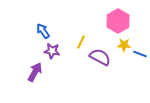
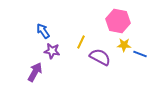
pink hexagon: rotated 20 degrees counterclockwise
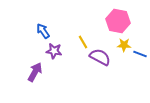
yellow line: moved 2 px right; rotated 56 degrees counterclockwise
purple star: moved 2 px right
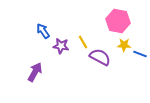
purple star: moved 7 px right, 5 px up
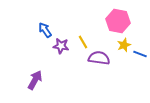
blue arrow: moved 2 px right, 1 px up
yellow star: rotated 24 degrees counterclockwise
purple semicircle: moved 1 px left, 1 px down; rotated 20 degrees counterclockwise
purple arrow: moved 8 px down
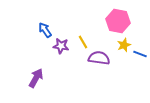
purple arrow: moved 1 px right, 2 px up
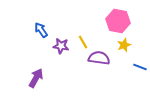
blue arrow: moved 4 px left
blue line: moved 13 px down
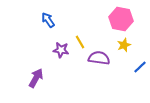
pink hexagon: moved 3 px right, 2 px up
blue arrow: moved 7 px right, 10 px up
yellow line: moved 3 px left
purple star: moved 4 px down
blue line: rotated 64 degrees counterclockwise
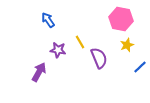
yellow star: moved 3 px right
purple star: moved 3 px left
purple semicircle: rotated 60 degrees clockwise
purple arrow: moved 3 px right, 6 px up
